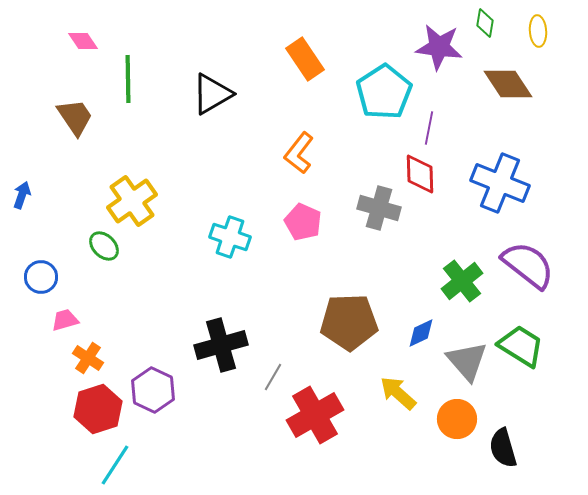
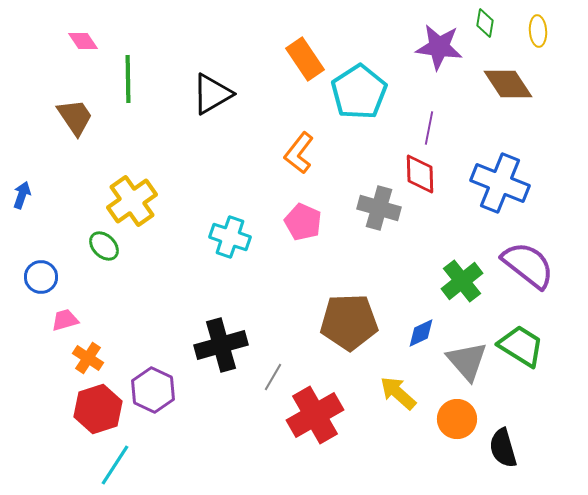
cyan pentagon: moved 25 px left
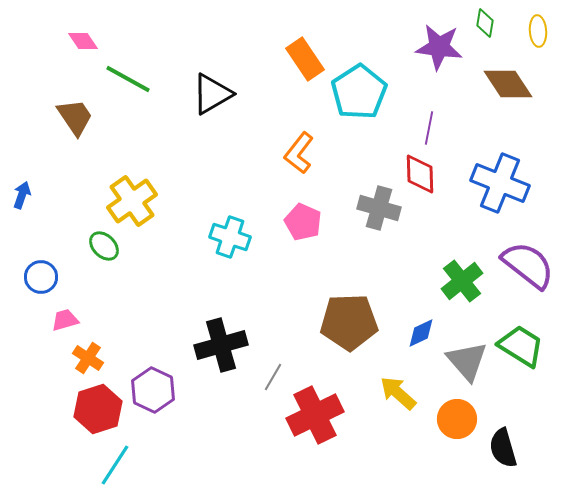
green line: rotated 60 degrees counterclockwise
red cross: rotated 4 degrees clockwise
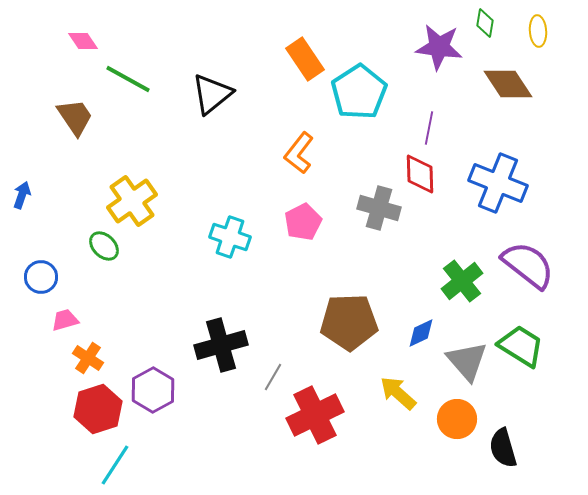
black triangle: rotated 9 degrees counterclockwise
blue cross: moved 2 px left
pink pentagon: rotated 21 degrees clockwise
purple hexagon: rotated 6 degrees clockwise
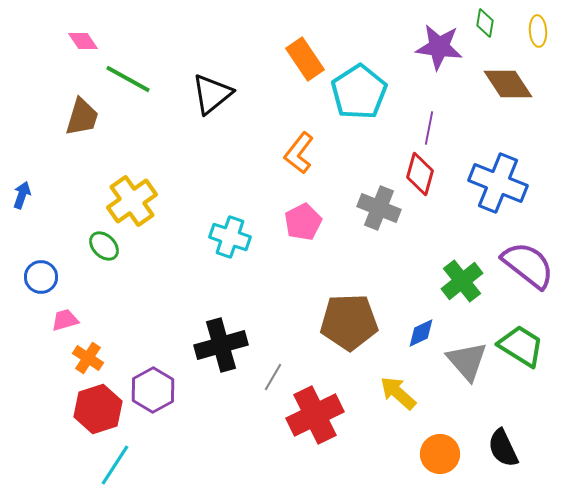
brown trapezoid: moved 7 px right; rotated 51 degrees clockwise
red diamond: rotated 18 degrees clockwise
gray cross: rotated 6 degrees clockwise
orange circle: moved 17 px left, 35 px down
black semicircle: rotated 9 degrees counterclockwise
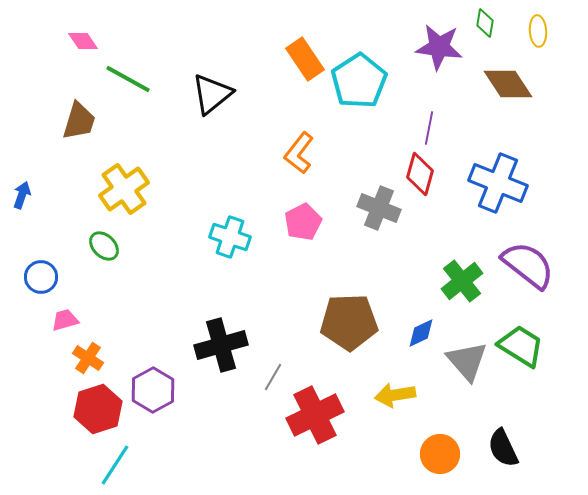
cyan pentagon: moved 11 px up
brown trapezoid: moved 3 px left, 4 px down
yellow cross: moved 8 px left, 12 px up
yellow arrow: moved 3 px left, 2 px down; rotated 51 degrees counterclockwise
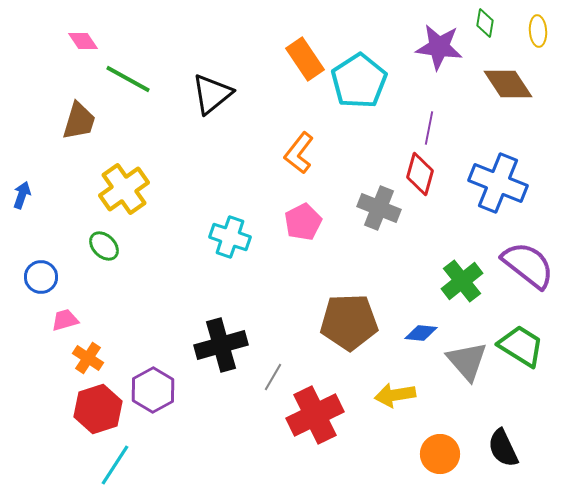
blue diamond: rotated 32 degrees clockwise
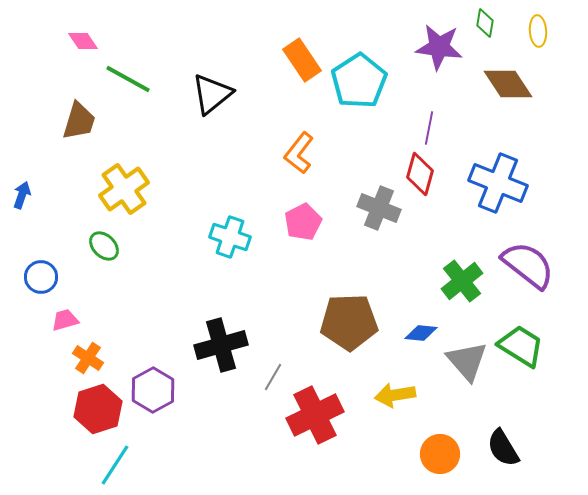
orange rectangle: moved 3 px left, 1 px down
black semicircle: rotated 6 degrees counterclockwise
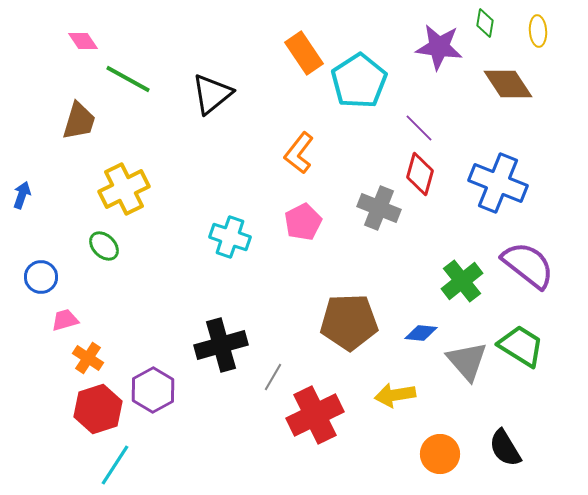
orange rectangle: moved 2 px right, 7 px up
purple line: moved 10 px left; rotated 56 degrees counterclockwise
yellow cross: rotated 9 degrees clockwise
black semicircle: moved 2 px right
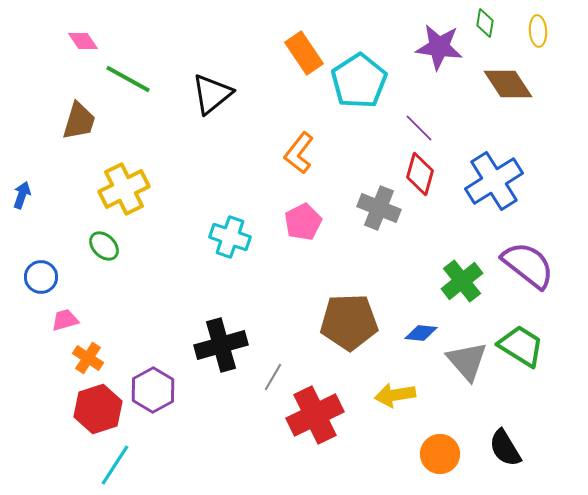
blue cross: moved 4 px left, 2 px up; rotated 36 degrees clockwise
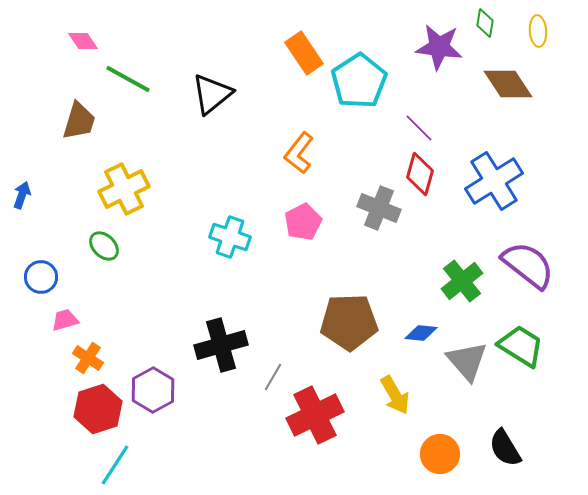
yellow arrow: rotated 111 degrees counterclockwise
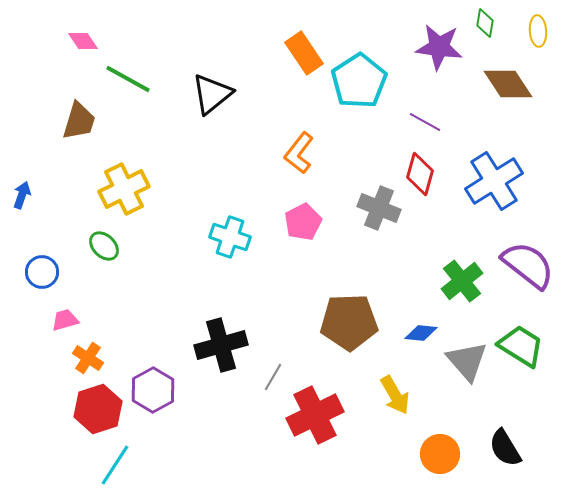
purple line: moved 6 px right, 6 px up; rotated 16 degrees counterclockwise
blue circle: moved 1 px right, 5 px up
